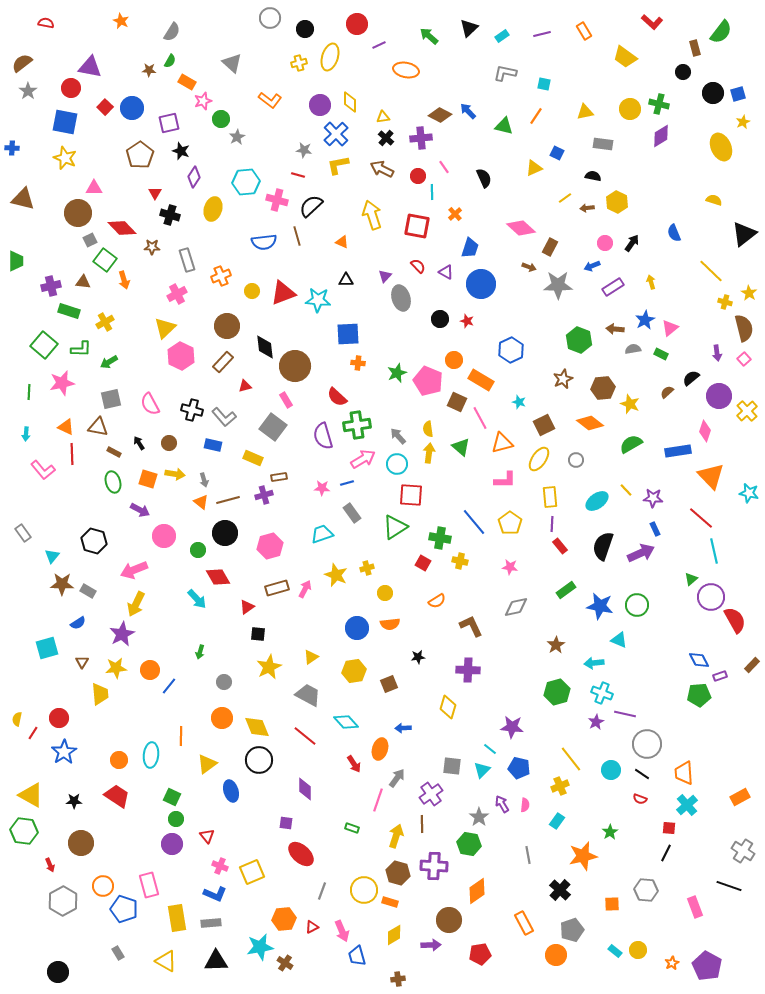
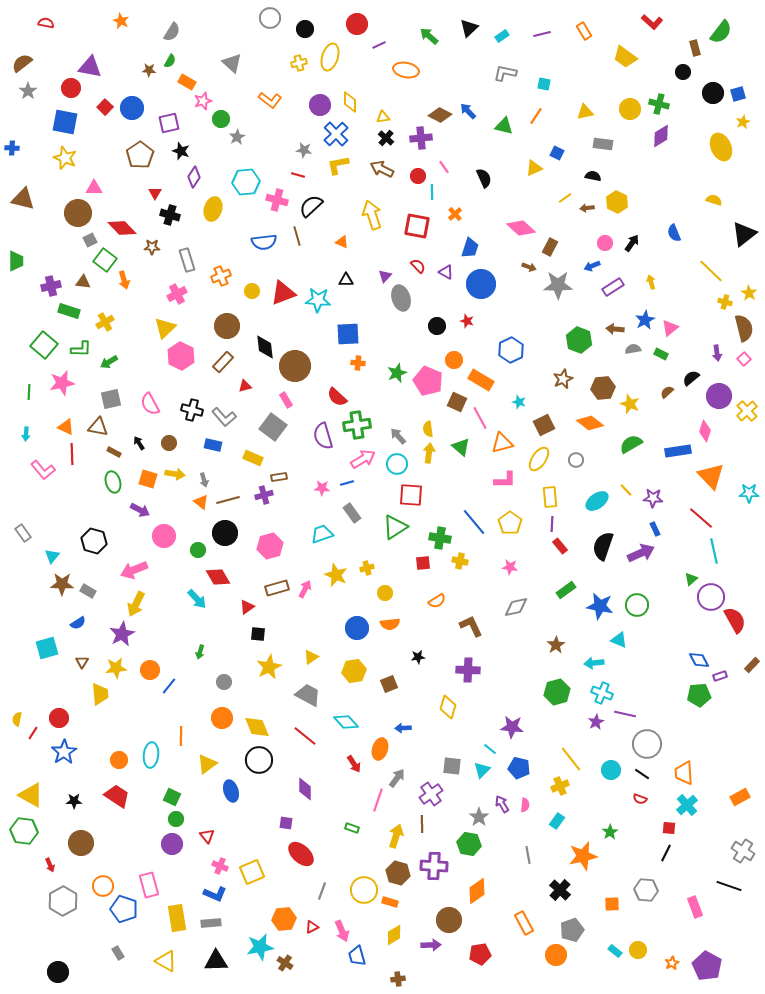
black circle at (440, 319): moved 3 px left, 7 px down
cyan star at (749, 493): rotated 12 degrees counterclockwise
red square at (423, 563): rotated 35 degrees counterclockwise
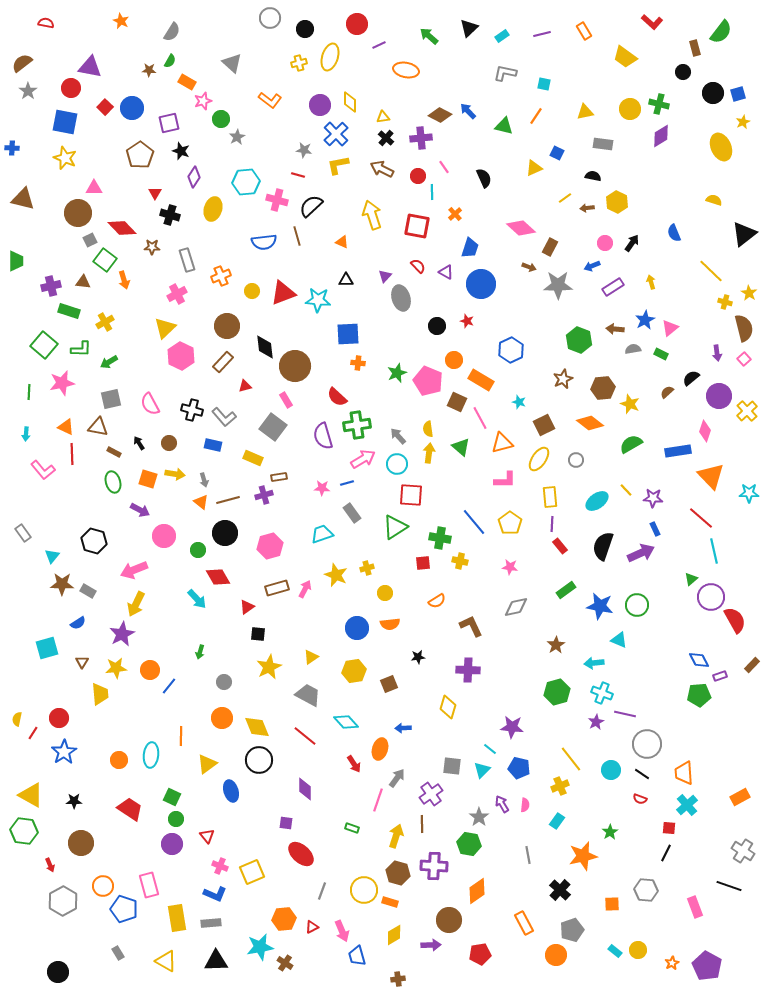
red trapezoid at (117, 796): moved 13 px right, 13 px down
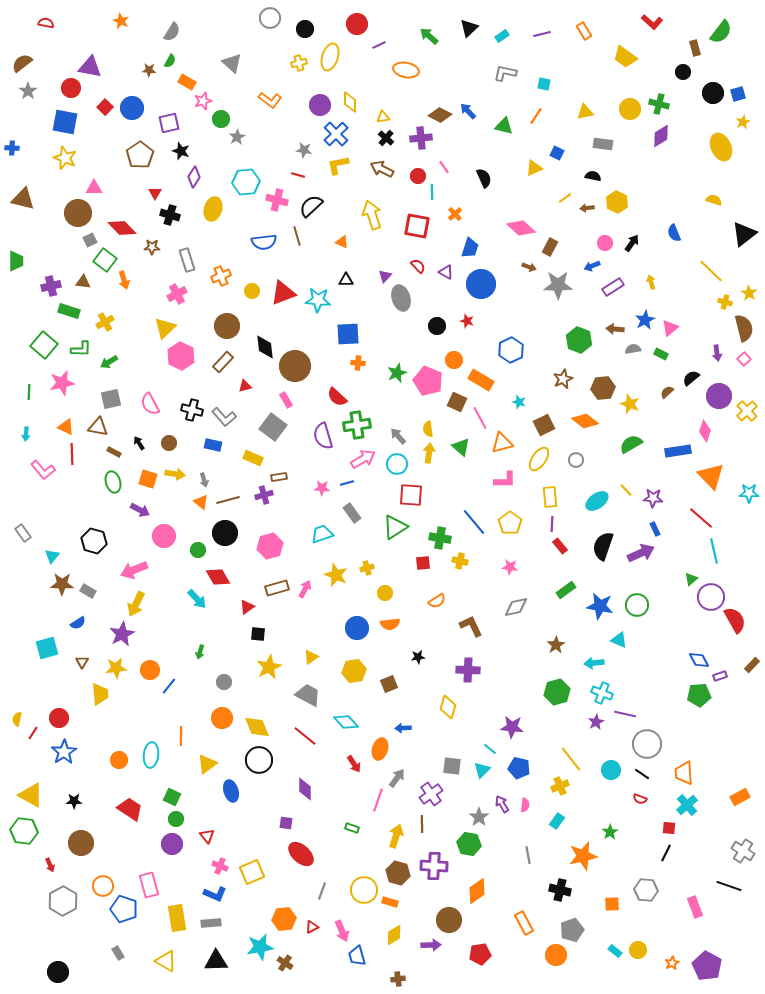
orange diamond at (590, 423): moved 5 px left, 2 px up
black cross at (560, 890): rotated 30 degrees counterclockwise
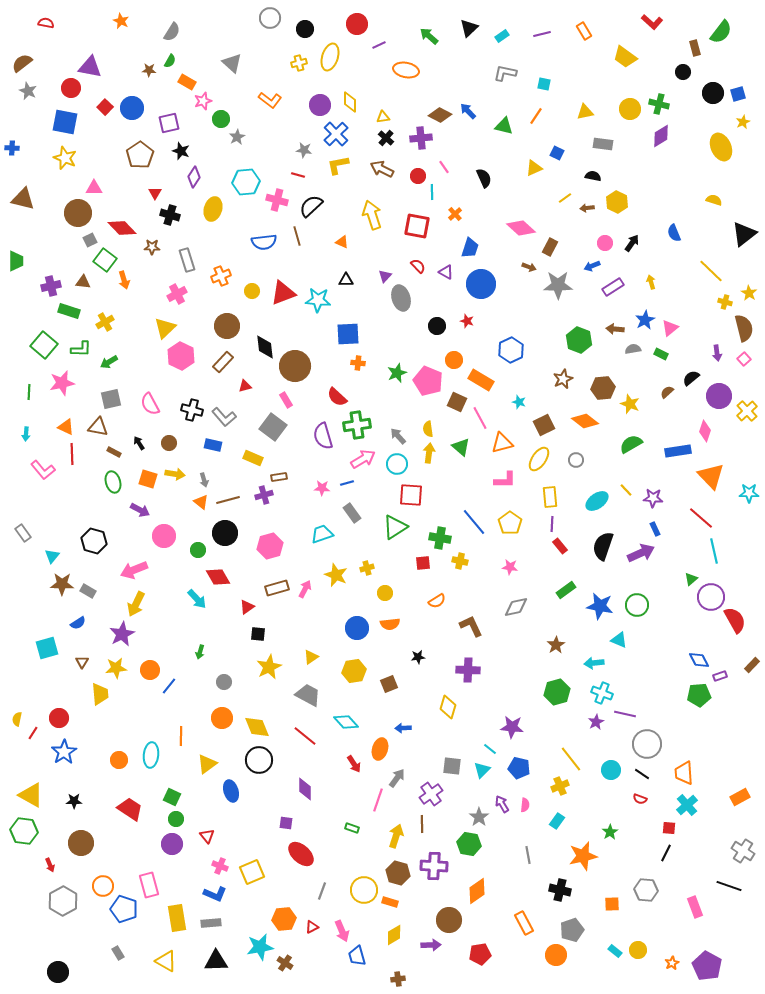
gray star at (28, 91): rotated 12 degrees counterclockwise
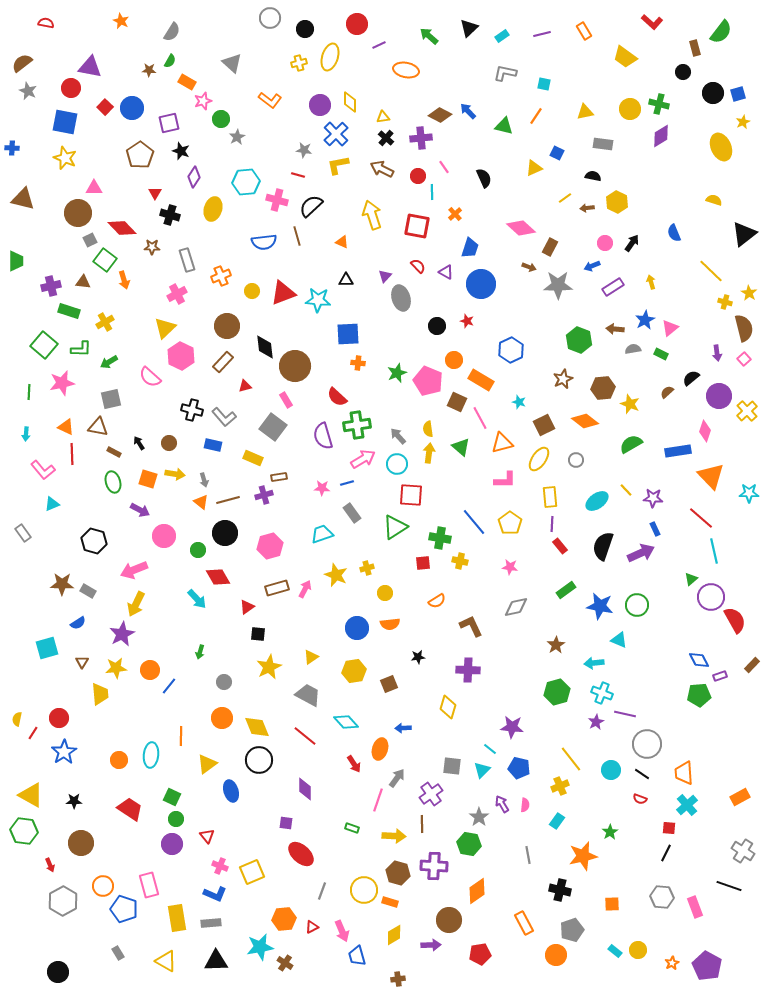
pink semicircle at (150, 404): moved 27 px up; rotated 20 degrees counterclockwise
cyan triangle at (52, 556): moved 52 px up; rotated 28 degrees clockwise
yellow arrow at (396, 836): moved 2 px left; rotated 75 degrees clockwise
gray hexagon at (646, 890): moved 16 px right, 7 px down
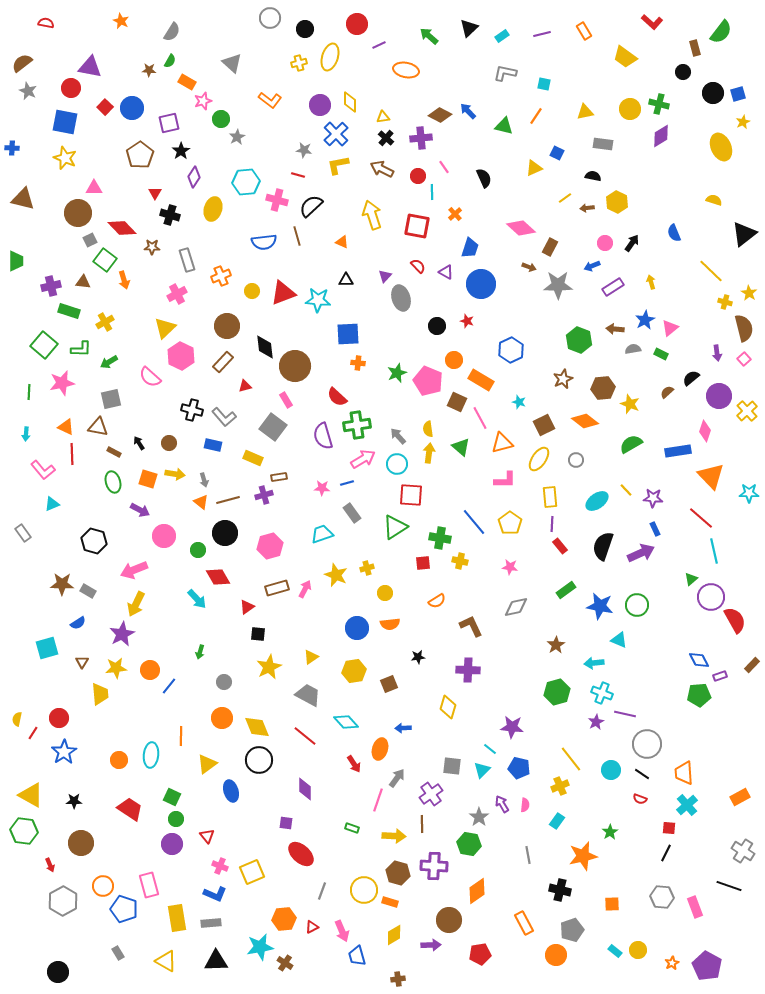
black star at (181, 151): rotated 18 degrees clockwise
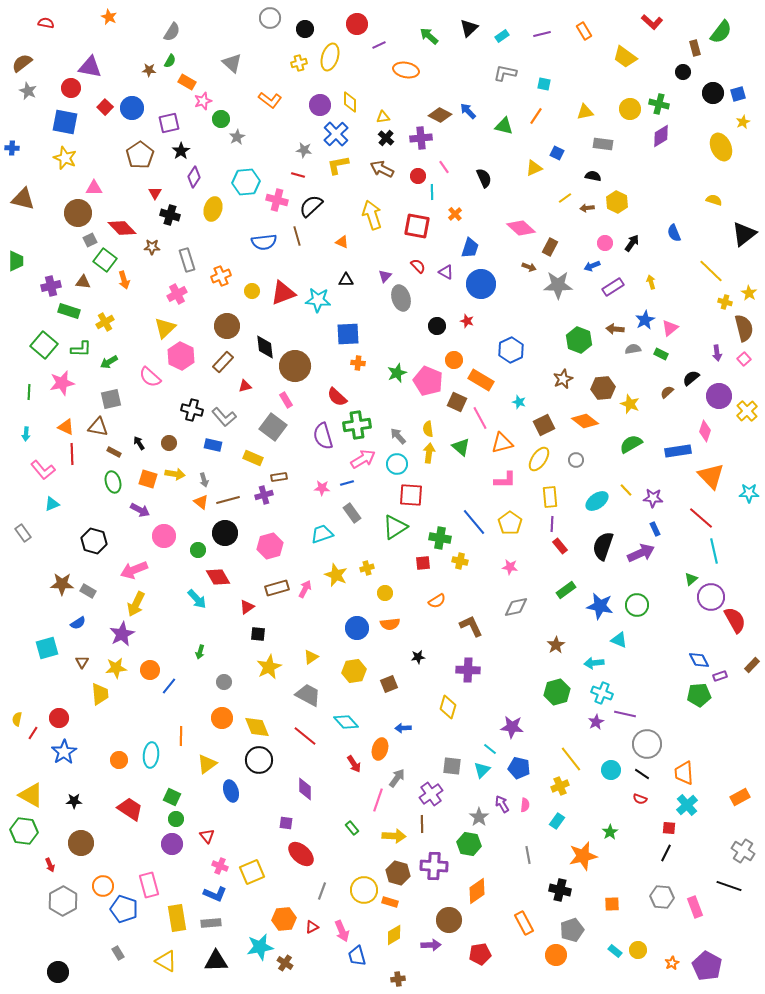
orange star at (121, 21): moved 12 px left, 4 px up
green rectangle at (352, 828): rotated 32 degrees clockwise
